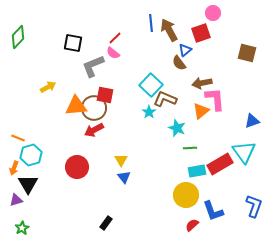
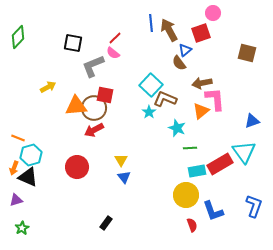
black triangle at (28, 184): moved 7 px up; rotated 35 degrees counterclockwise
red semicircle at (192, 225): rotated 112 degrees clockwise
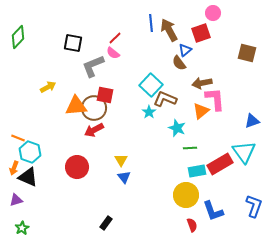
cyan hexagon at (31, 155): moved 1 px left, 3 px up; rotated 25 degrees counterclockwise
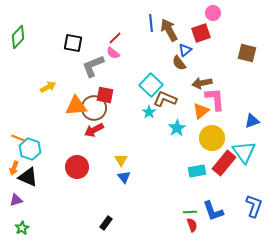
cyan star at (177, 128): rotated 18 degrees clockwise
green line at (190, 148): moved 64 px down
cyan hexagon at (30, 152): moved 3 px up
red rectangle at (220, 164): moved 4 px right, 1 px up; rotated 20 degrees counterclockwise
yellow circle at (186, 195): moved 26 px right, 57 px up
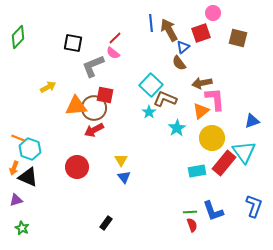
blue triangle at (185, 50): moved 2 px left, 3 px up
brown square at (247, 53): moved 9 px left, 15 px up
green star at (22, 228): rotated 16 degrees counterclockwise
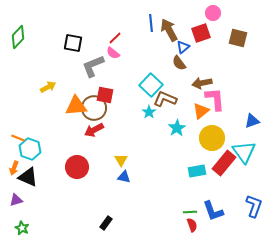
blue triangle at (124, 177): rotated 40 degrees counterclockwise
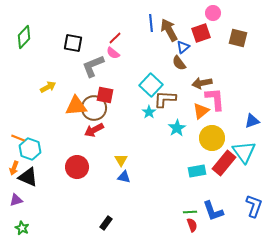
green diamond at (18, 37): moved 6 px right
brown L-shape at (165, 99): rotated 20 degrees counterclockwise
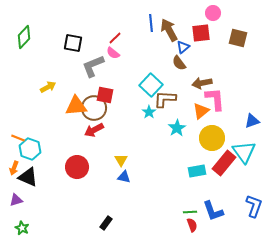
red square at (201, 33): rotated 12 degrees clockwise
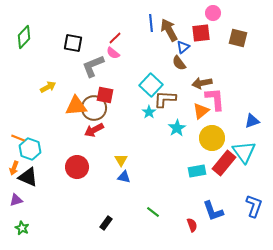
green line at (190, 212): moved 37 px left; rotated 40 degrees clockwise
